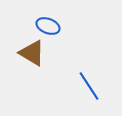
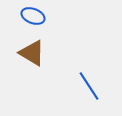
blue ellipse: moved 15 px left, 10 px up
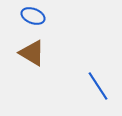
blue line: moved 9 px right
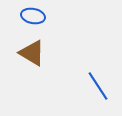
blue ellipse: rotated 10 degrees counterclockwise
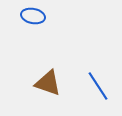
brown triangle: moved 16 px right, 30 px down; rotated 12 degrees counterclockwise
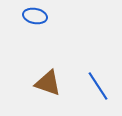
blue ellipse: moved 2 px right
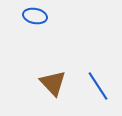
brown triangle: moved 5 px right; rotated 28 degrees clockwise
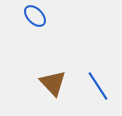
blue ellipse: rotated 35 degrees clockwise
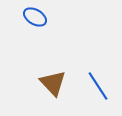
blue ellipse: moved 1 px down; rotated 15 degrees counterclockwise
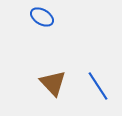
blue ellipse: moved 7 px right
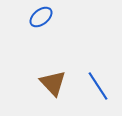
blue ellipse: moved 1 px left; rotated 70 degrees counterclockwise
